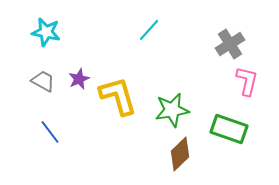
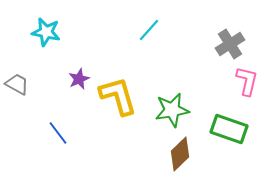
gray trapezoid: moved 26 px left, 3 px down
blue line: moved 8 px right, 1 px down
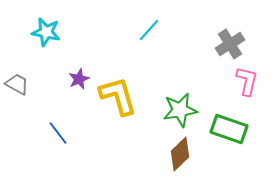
green star: moved 8 px right
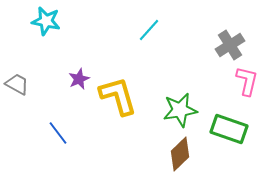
cyan star: moved 11 px up
gray cross: moved 1 px down
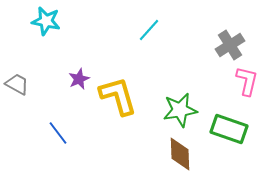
brown diamond: rotated 48 degrees counterclockwise
